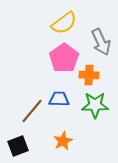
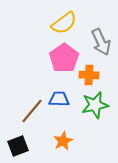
green star: rotated 12 degrees counterclockwise
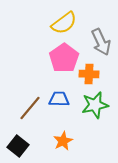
orange cross: moved 1 px up
brown line: moved 2 px left, 3 px up
black square: rotated 30 degrees counterclockwise
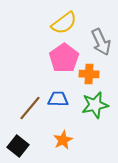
blue trapezoid: moved 1 px left
orange star: moved 1 px up
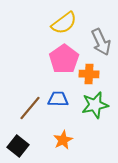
pink pentagon: moved 1 px down
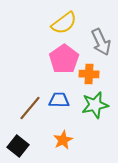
blue trapezoid: moved 1 px right, 1 px down
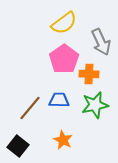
orange star: rotated 18 degrees counterclockwise
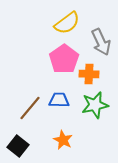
yellow semicircle: moved 3 px right
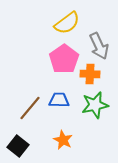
gray arrow: moved 2 px left, 4 px down
orange cross: moved 1 px right
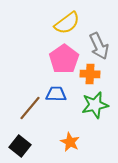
blue trapezoid: moved 3 px left, 6 px up
orange star: moved 7 px right, 2 px down
black square: moved 2 px right
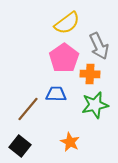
pink pentagon: moved 1 px up
brown line: moved 2 px left, 1 px down
